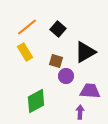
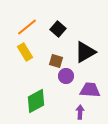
purple trapezoid: moved 1 px up
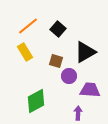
orange line: moved 1 px right, 1 px up
purple circle: moved 3 px right
purple arrow: moved 2 px left, 1 px down
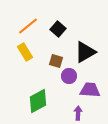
green diamond: moved 2 px right
